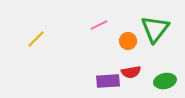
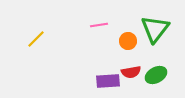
pink line: rotated 18 degrees clockwise
green ellipse: moved 9 px left, 6 px up; rotated 15 degrees counterclockwise
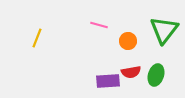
pink line: rotated 24 degrees clockwise
green triangle: moved 9 px right, 1 px down
yellow line: moved 1 px right, 1 px up; rotated 24 degrees counterclockwise
green ellipse: rotated 45 degrees counterclockwise
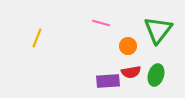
pink line: moved 2 px right, 2 px up
green triangle: moved 6 px left
orange circle: moved 5 px down
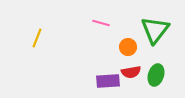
green triangle: moved 3 px left
orange circle: moved 1 px down
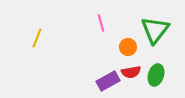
pink line: rotated 60 degrees clockwise
purple rectangle: rotated 25 degrees counterclockwise
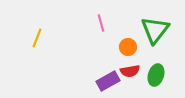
red semicircle: moved 1 px left, 1 px up
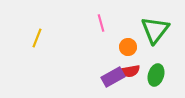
purple rectangle: moved 5 px right, 4 px up
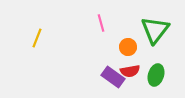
purple rectangle: rotated 65 degrees clockwise
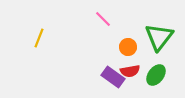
pink line: moved 2 px right, 4 px up; rotated 30 degrees counterclockwise
green triangle: moved 4 px right, 7 px down
yellow line: moved 2 px right
green ellipse: rotated 20 degrees clockwise
